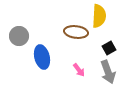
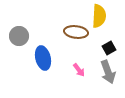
blue ellipse: moved 1 px right, 1 px down
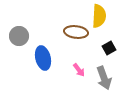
gray arrow: moved 4 px left, 6 px down
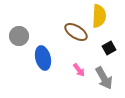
brown ellipse: rotated 25 degrees clockwise
gray arrow: rotated 10 degrees counterclockwise
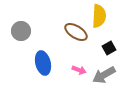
gray circle: moved 2 px right, 5 px up
blue ellipse: moved 5 px down
pink arrow: rotated 32 degrees counterclockwise
gray arrow: moved 3 px up; rotated 90 degrees clockwise
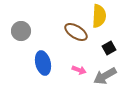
gray arrow: moved 1 px right, 1 px down
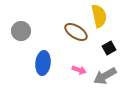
yellow semicircle: rotated 15 degrees counterclockwise
blue ellipse: rotated 20 degrees clockwise
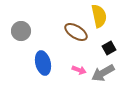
blue ellipse: rotated 20 degrees counterclockwise
gray arrow: moved 2 px left, 3 px up
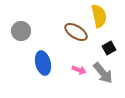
gray arrow: rotated 100 degrees counterclockwise
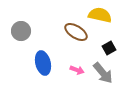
yellow semicircle: moved 1 px right, 1 px up; rotated 65 degrees counterclockwise
pink arrow: moved 2 px left
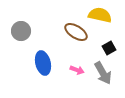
gray arrow: rotated 10 degrees clockwise
